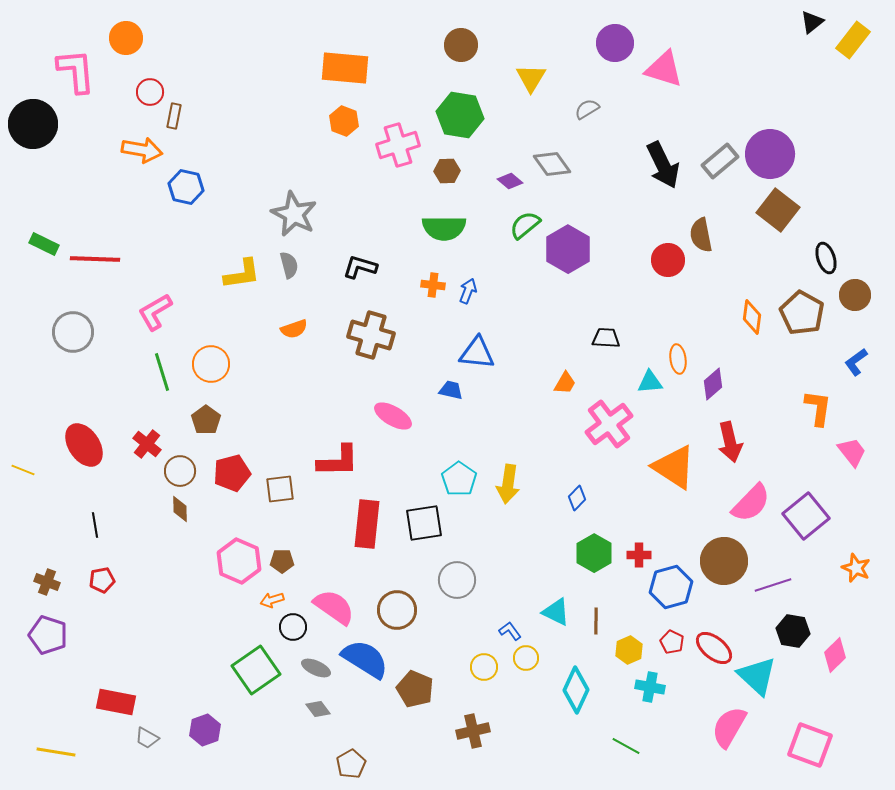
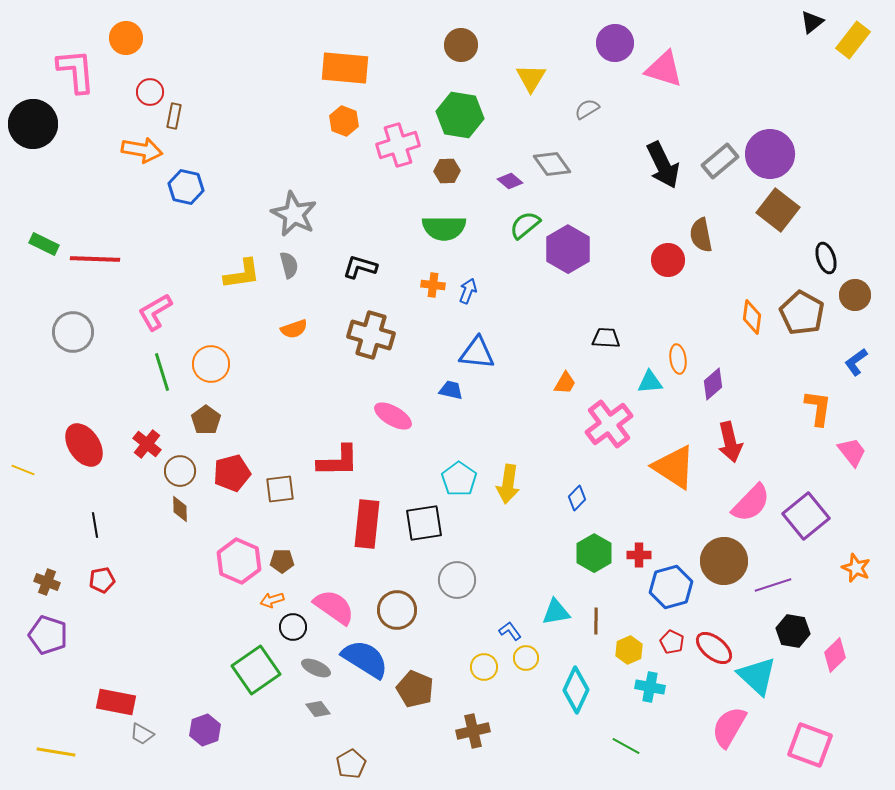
cyan triangle at (556, 612): rotated 36 degrees counterclockwise
gray trapezoid at (147, 738): moved 5 px left, 4 px up
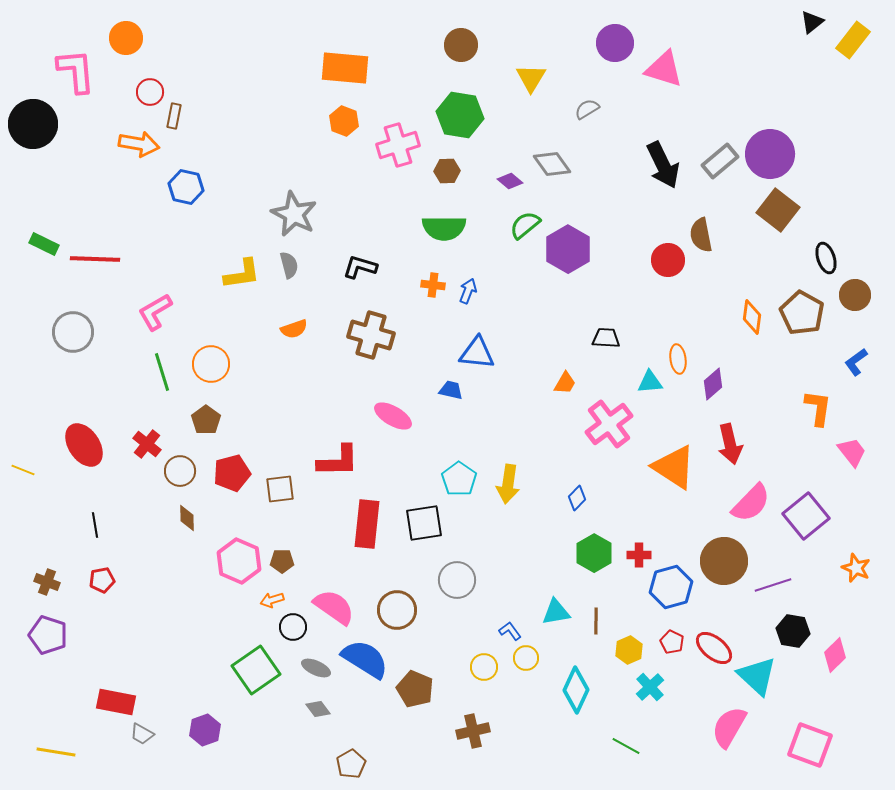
orange arrow at (142, 150): moved 3 px left, 6 px up
red arrow at (730, 442): moved 2 px down
brown diamond at (180, 509): moved 7 px right, 9 px down
cyan cross at (650, 687): rotated 36 degrees clockwise
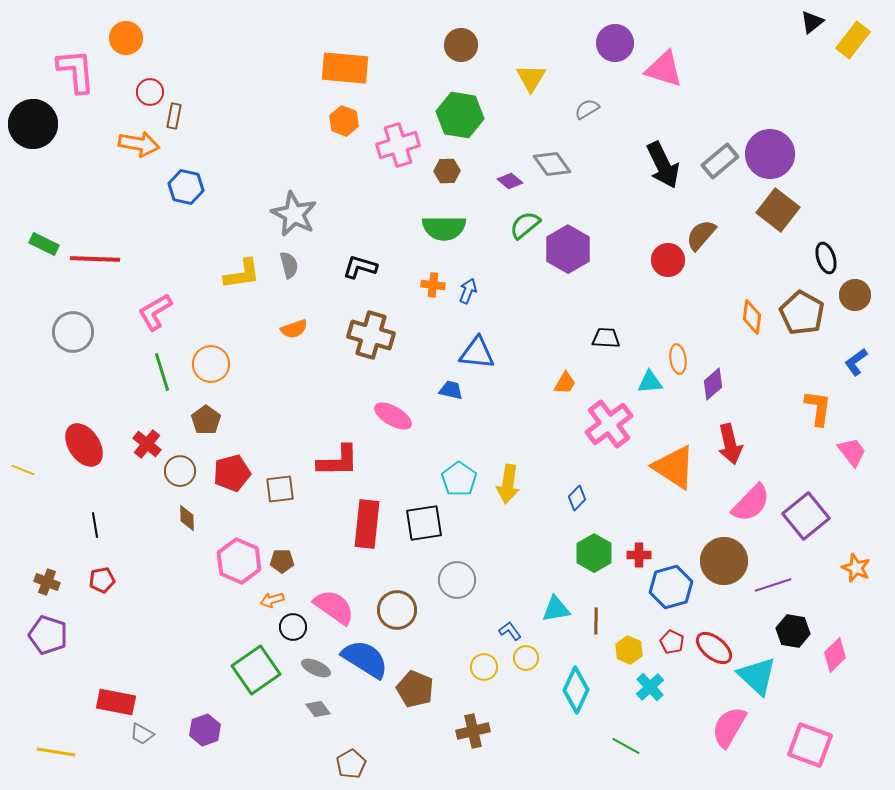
brown semicircle at (701, 235): rotated 52 degrees clockwise
cyan triangle at (556, 612): moved 3 px up
yellow hexagon at (629, 650): rotated 12 degrees counterclockwise
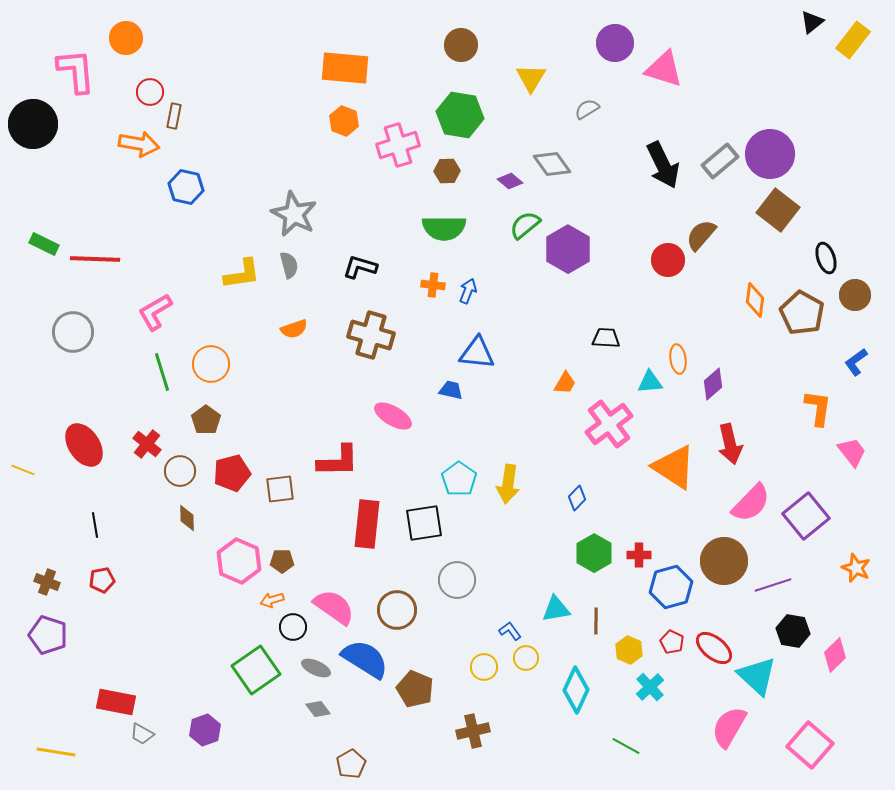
orange diamond at (752, 317): moved 3 px right, 17 px up
pink square at (810, 745): rotated 21 degrees clockwise
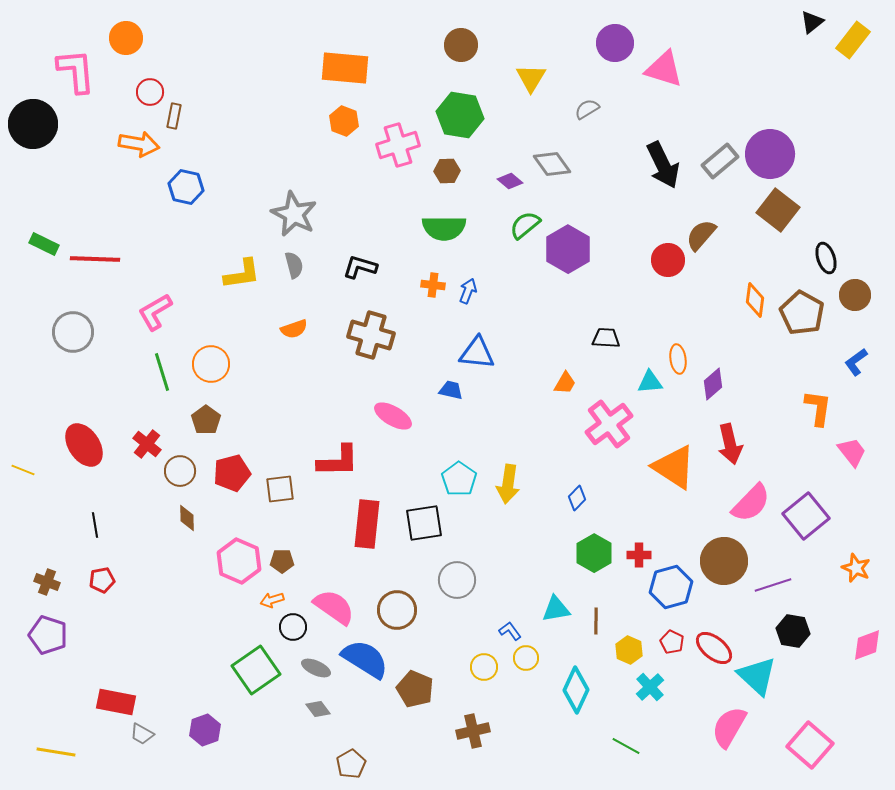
gray semicircle at (289, 265): moved 5 px right
pink diamond at (835, 655): moved 32 px right, 10 px up; rotated 24 degrees clockwise
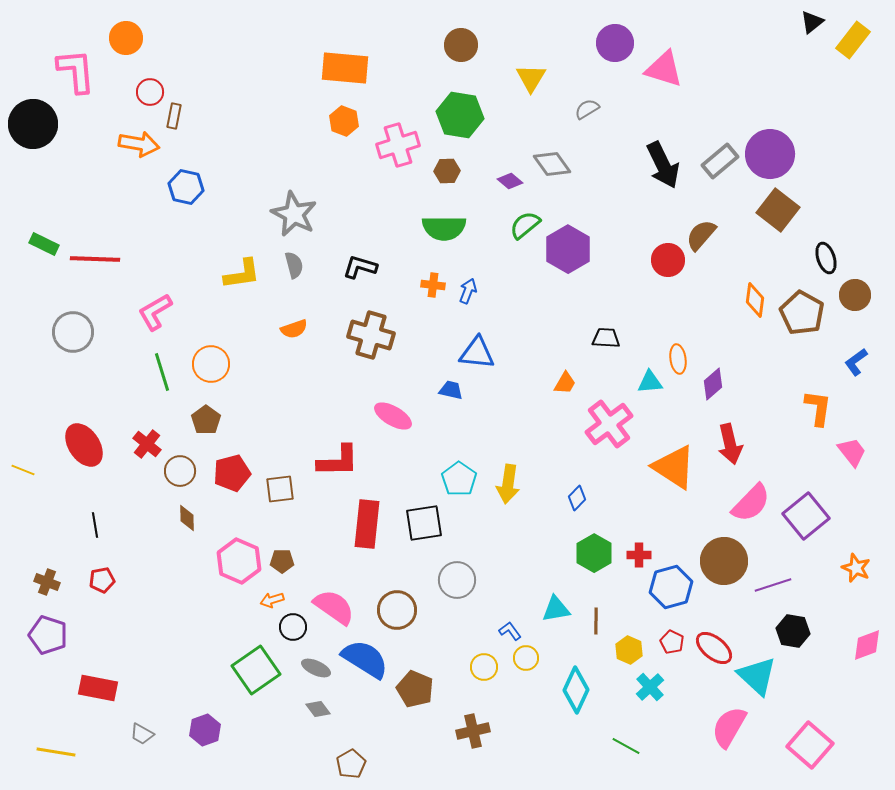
red rectangle at (116, 702): moved 18 px left, 14 px up
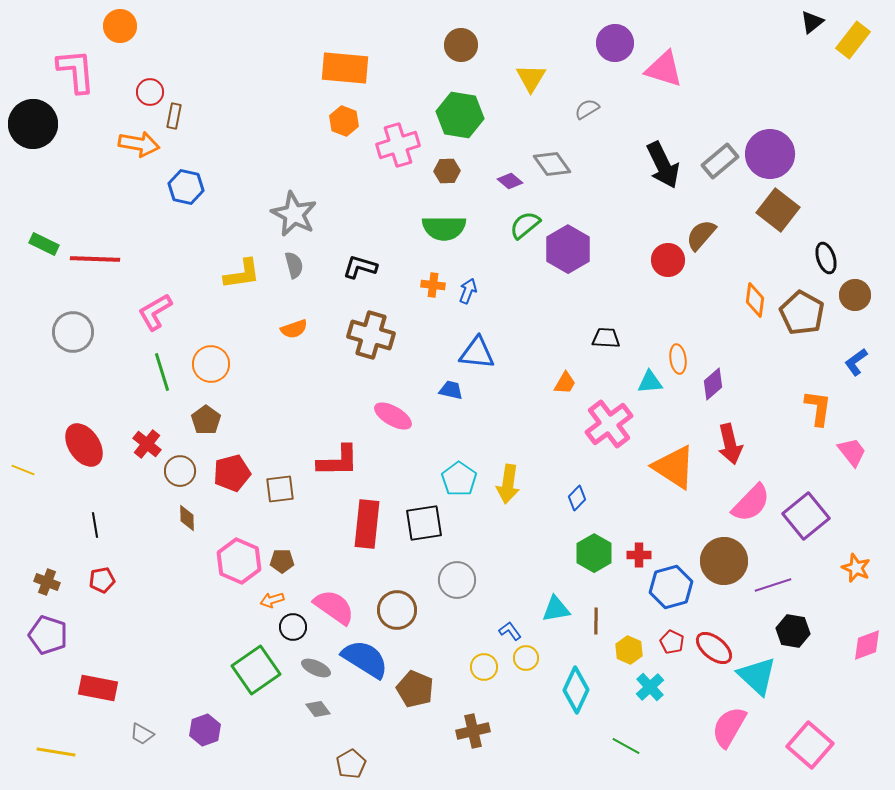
orange circle at (126, 38): moved 6 px left, 12 px up
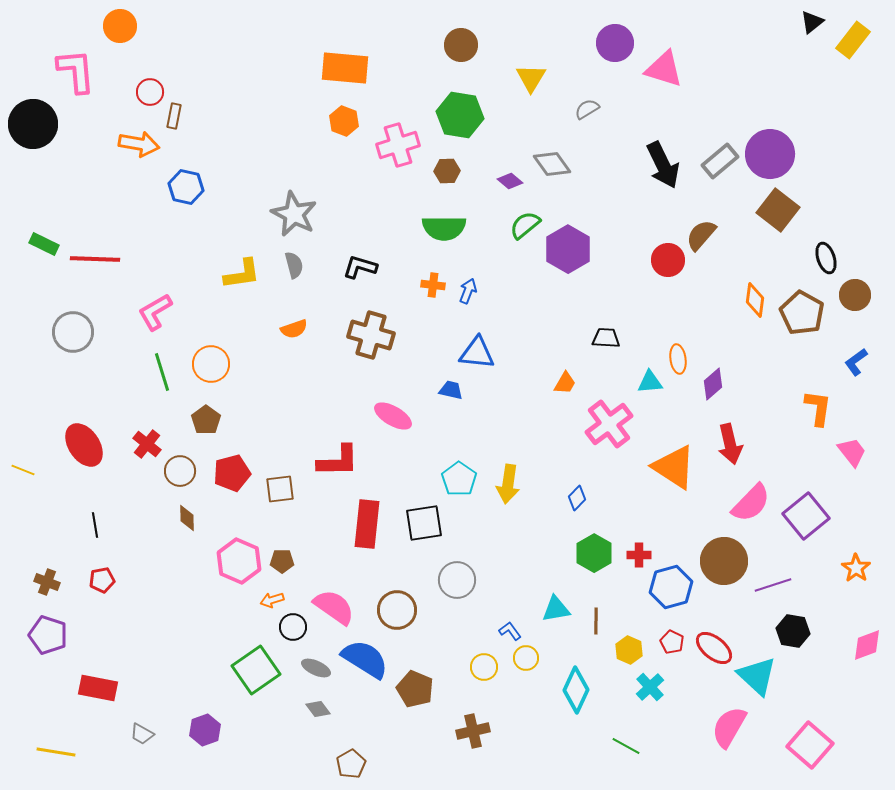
orange star at (856, 568): rotated 12 degrees clockwise
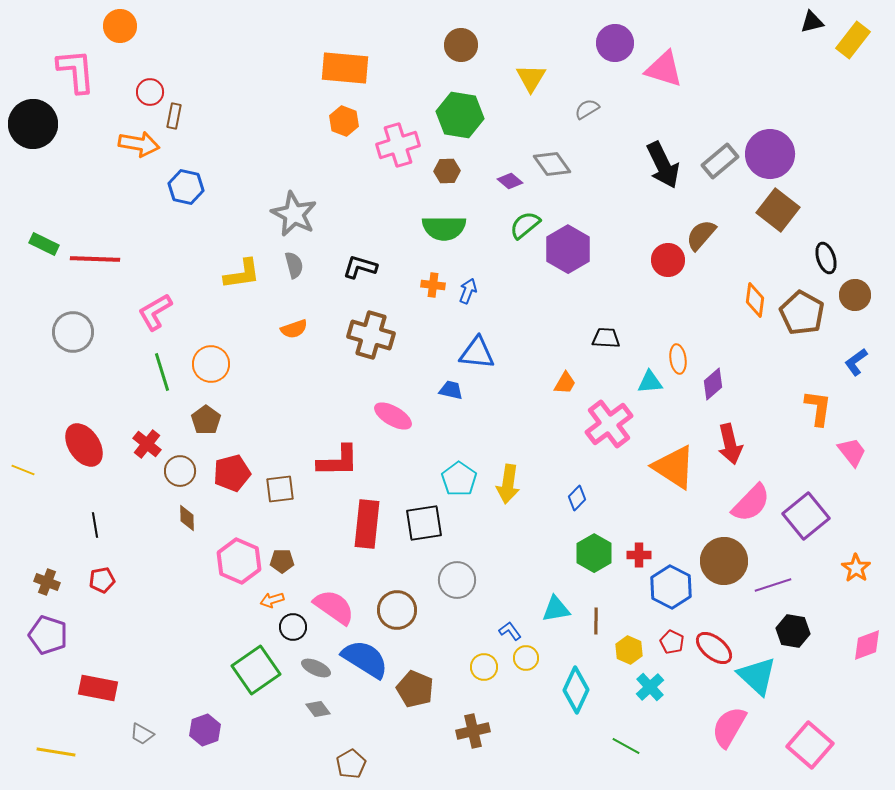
black triangle at (812, 22): rotated 25 degrees clockwise
blue hexagon at (671, 587): rotated 18 degrees counterclockwise
